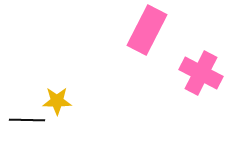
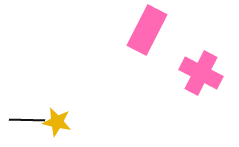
yellow star: moved 21 px down; rotated 12 degrees clockwise
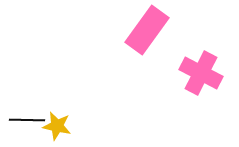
pink rectangle: rotated 9 degrees clockwise
yellow star: moved 4 px down
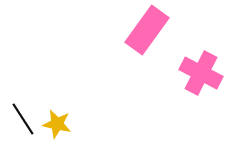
black line: moved 4 px left, 1 px up; rotated 56 degrees clockwise
yellow star: moved 2 px up
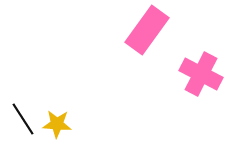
pink cross: moved 1 px down
yellow star: rotated 8 degrees counterclockwise
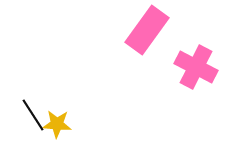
pink cross: moved 5 px left, 7 px up
black line: moved 10 px right, 4 px up
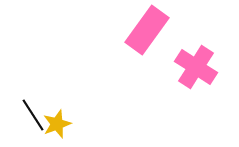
pink cross: rotated 6 degrees clockwise
yellow star: rotated 24 degrees counterclockwise
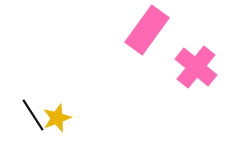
pink cross: rotated 6 degrees clockwise
yellow star: moved 6 px up
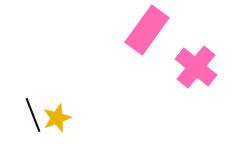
black line: rotated 12 degrees clockwise
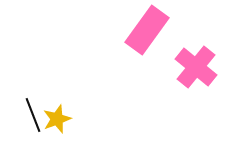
yellow star: moved 1 px down
